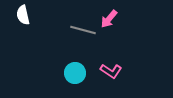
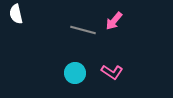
white semicircle: moved 7 px left, 1 px up
pink arrow: moved 5 px right, 2 px down
pink L-shape: moved 1 px right, 1 px down
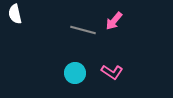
white semicircle: moved 1 px left
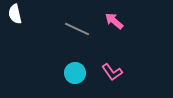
pink arrow: rotated 90 degrees clockwise
gray line: moved 6 px left, 1 px up; rotated 10 degrees clockwise
pink L-shape: rotated 20 degrees clockwise
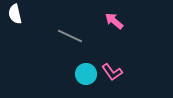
gray line: moved 7 px left, 7 px down
cyan circle: moved 11 px right, 1 px down
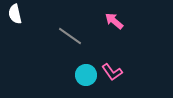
gray line: rotated 10 degrees clockwise
cyan circle: moved 1 px down
